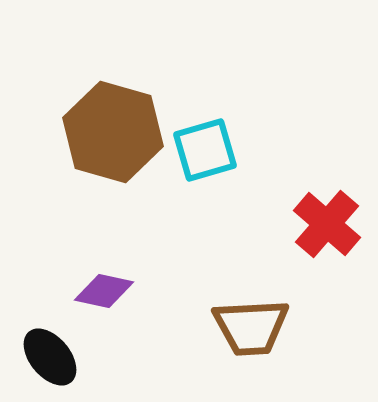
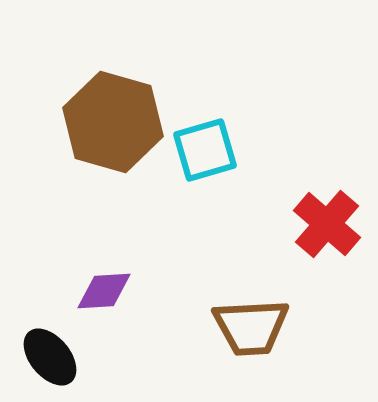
brown hexagon: moved 10 px up
purple diamond: rotated 16 degrees counterclockwise
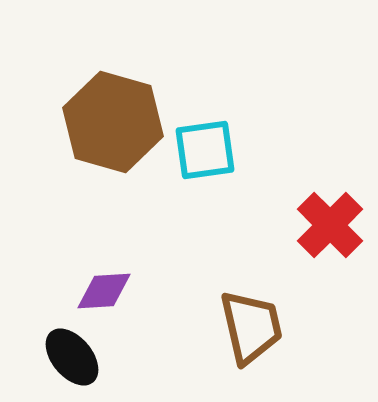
cyan square: rotated 8 degrees clockwise
red cross: moved 3 px right, 1 px down; rotated 4 degrees clockwise
brown trapezoid: rotated 100 degrees counterclockwise
black ellipse: moved 22 px right
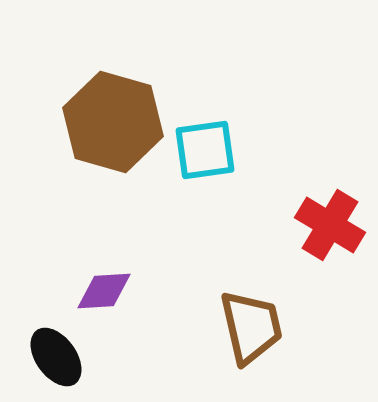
red cross: rotated 14 degrees counterclockwise
black ellipse: moved 16 px left; rotated 4 degrees clockwise
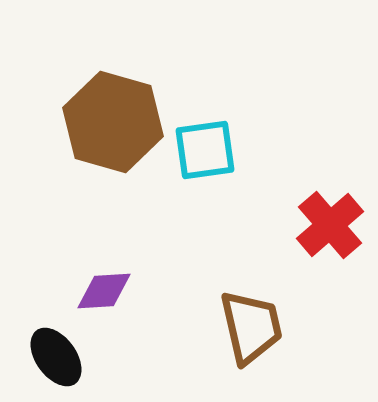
red cross: rotated 18 degrees clockwise
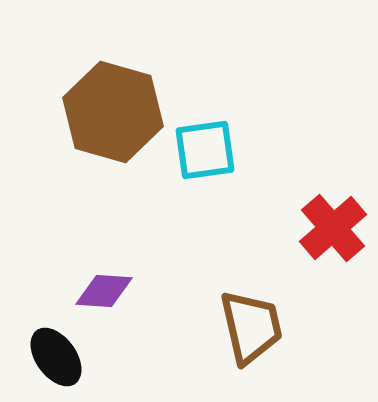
brown hexagon: moved 10 px up
red cross: moved 3 px right, 3 px down
purple diamond: rotated 8 degrees clockwise
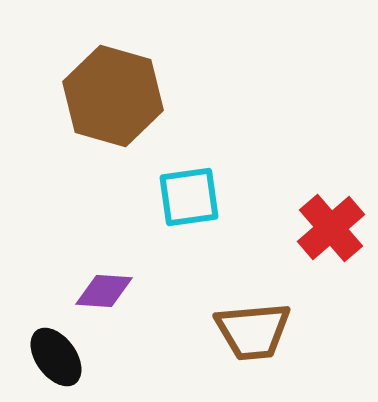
brown hexagon: moved 16 px up
cyan square: moved 16 px left, 47 px down
red cross: moved 2 px left
brown trapezoid: moved 2 px right, 4 px down; rotated 98 degrees clockwise
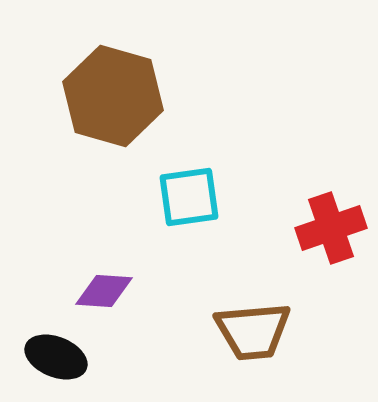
red cross: rotated 22 degrees clockwise
black ellipse: rotated 32 degrees counterclockwise
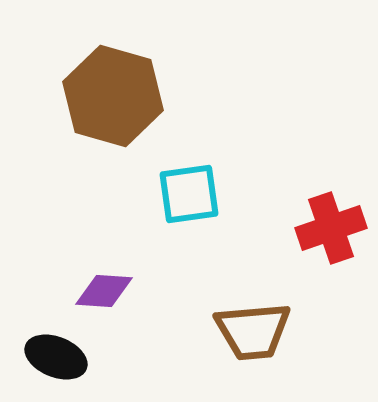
cyan square: moved 3 px up
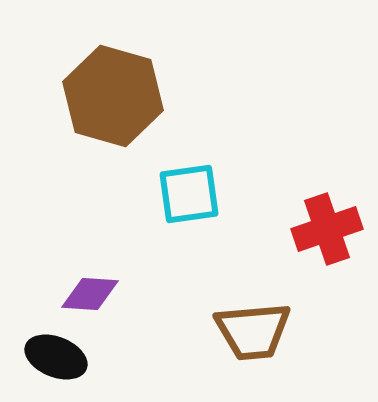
red cross: moved 4 px left, 1 px down
purple diamond: moved 14 px left, 3 px down
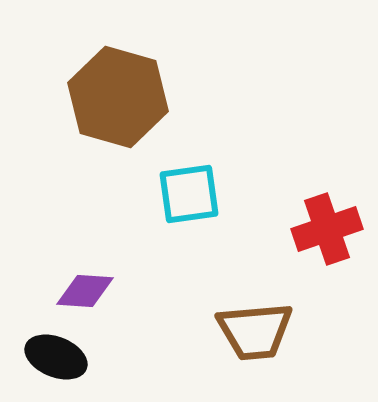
brown hexagon: moved 5 px right, 1 px down
purple diamond: moved 5 px left, 3 px up
brown trapezoid: moved 2 px right
